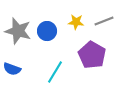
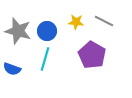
gray line: rotated 48 degrees clockwise
cyan line: moved 10 px left, 13 px up; rotated 15 degrees counterclockwise
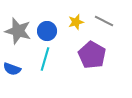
yellow star: rotated 21 degrees counterclockwise
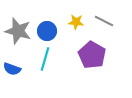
yellow star: rotated 21 degrees clockwise
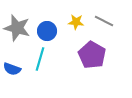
gray star: moved 1 px left, 3 px up
cyan line: moved 5 px left
